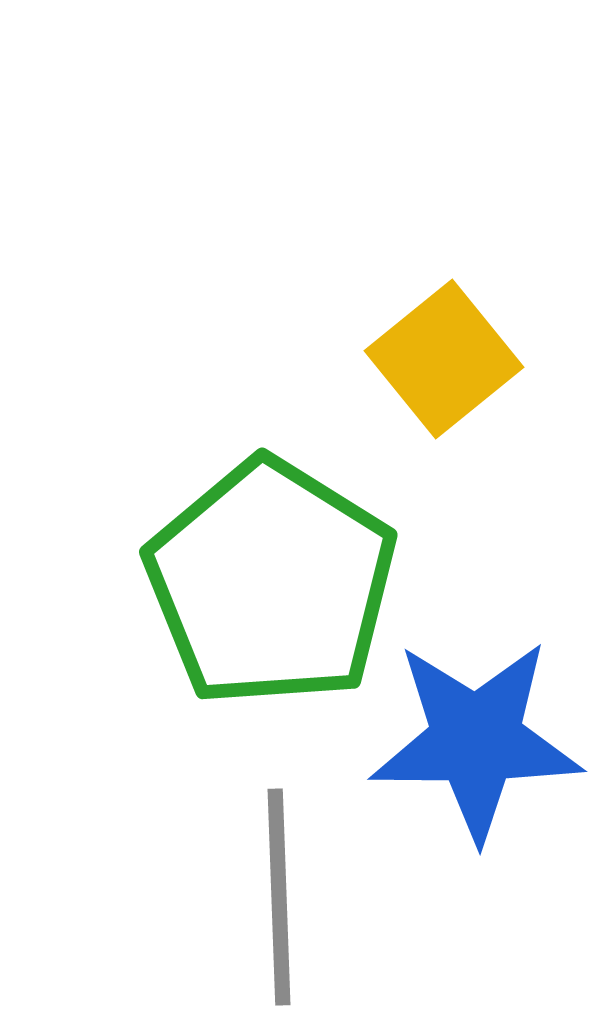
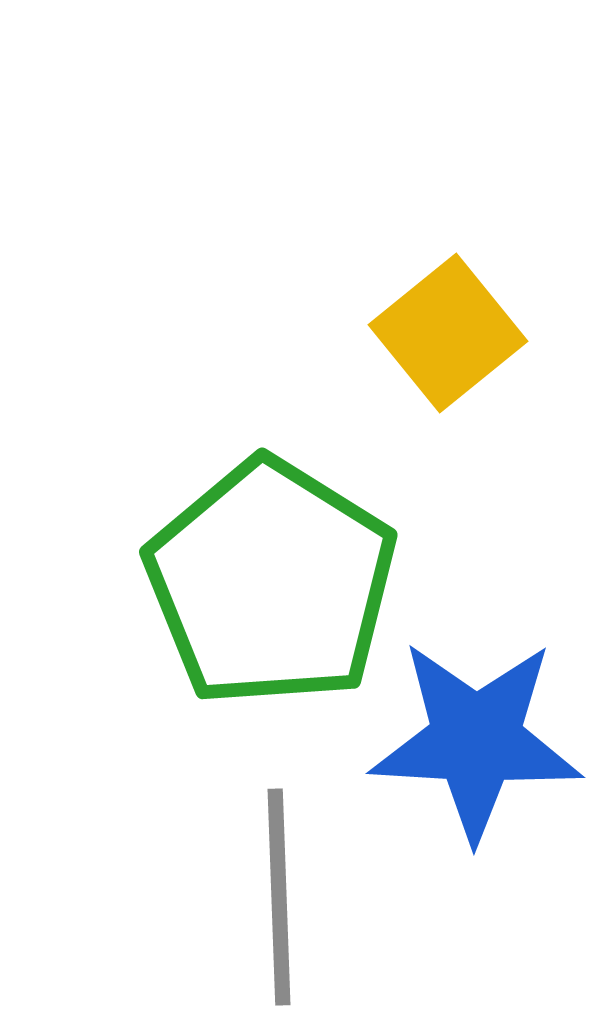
yellow square: moved 4 px right, 26 px up
blue star: rotated 3 degrees clockwise
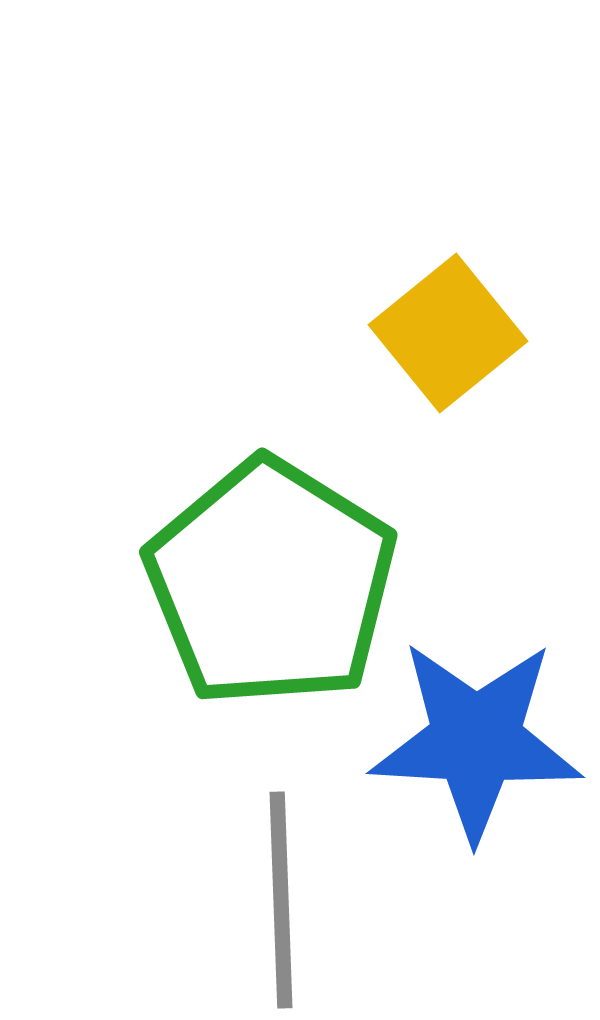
gray line: moved 2 px right, 3 px down
